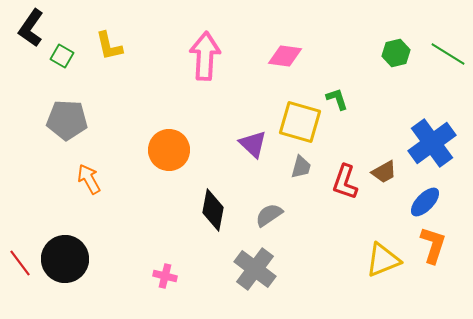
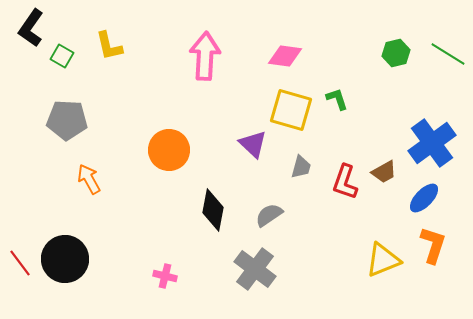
yellow square: moved 9 px left, 12 px up
blue ellipse: moved 1 px left, 4 px up
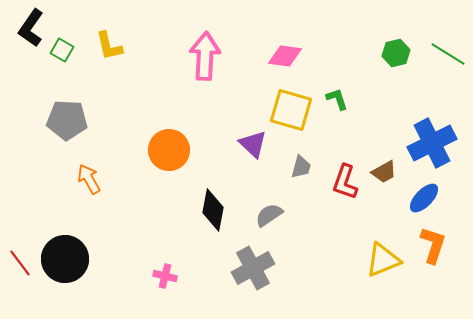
green square: moved 6 px up
blue cross: rotated 9 degrees clockwise
gray cross: moved 2 px left, 1 px up; rotated 24 degrees clockwise
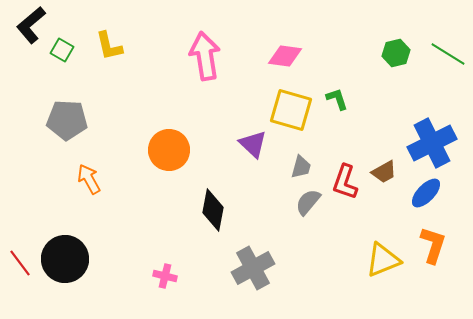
black L-shape: moved 3 px up; rotated 15 degrees clockwise
pink arrow: rotated 12 degrees counterclockwise
blue ellipse: moved 2 px right, 5 px up
gray semicircle: moved 39 px right, 13 px up; rotated 16 degrees counterclockwise
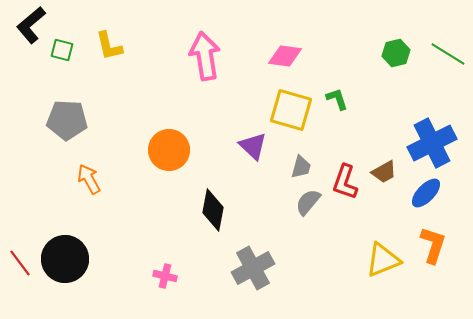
green square: rotated 15 degrees counterclockwise
purple triangle: moved 2 px down
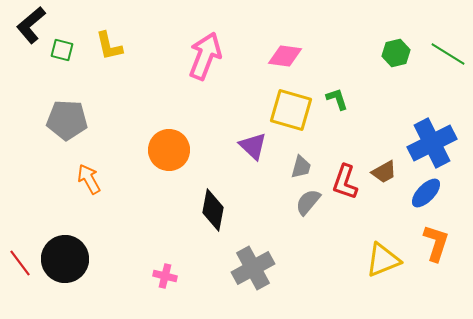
pink arrow: rotated 30 degrees clockwise
orange L-shape: moved 3 px right, 2 px up
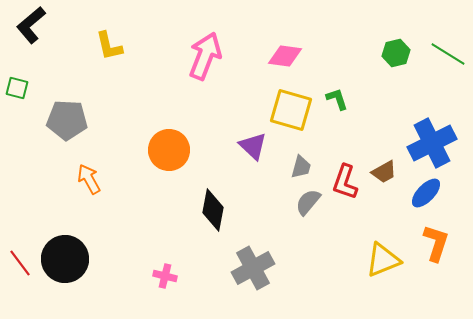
green square: moved 45 px left, 38 px down
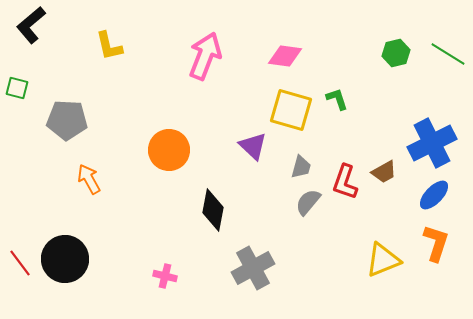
blue ellipse: moved 8 px right, 2 px down
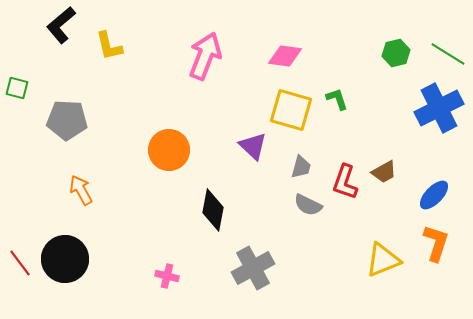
black L-shape: moved 30 px right
blue cross: moved 7 px right, 35 px up
orange arrow: moved 8 px left, 11 px down
gray semicircle: moved 3 px down; rotated 104 degrees counterclockwise
pink cross: moved 2 px right
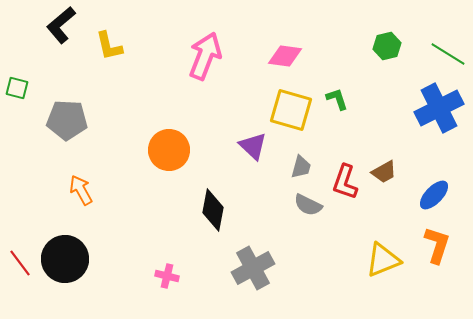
green hexagon: moved 9 px left, 7 px up
orange L-shape: moved 1 px right, 2 px down
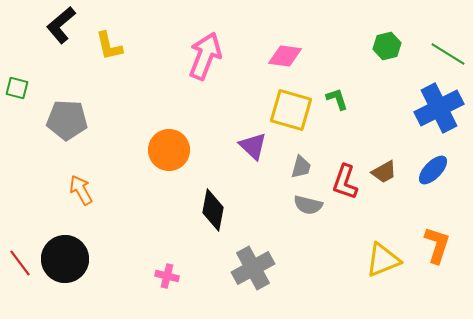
blue ellipse: moved 1 px left, 25 px up
gray semicircle: rotated 12 degrees counterclockwise
